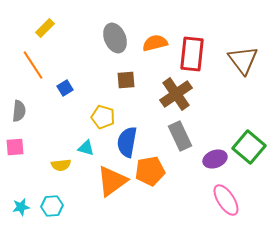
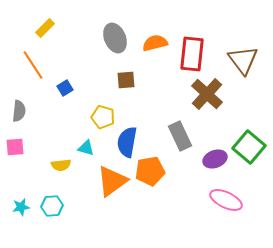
brown cross: moved 31 px right; rotated 12 degrees counterclockwise
pink ellipse: rotated 32 degrees counterclockwise
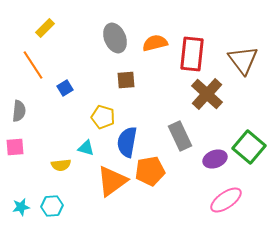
pink ellipse: rotated 60 degrees counterclockwise
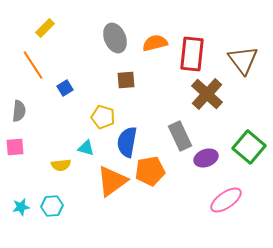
purple ellipse: moved 9 px left, 1 px up
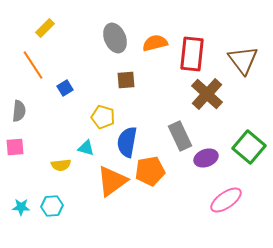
cyan star: rotated 12 degrees clockwise
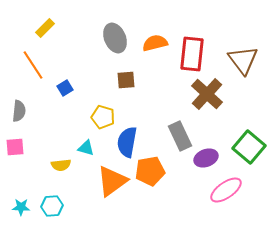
pink ellipse: moved 10 px up
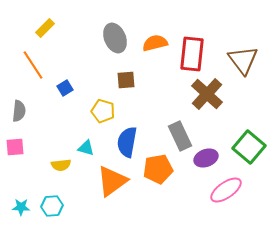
yellow pentagon: moved 6 px up
orange pentagon: moved 8 px right, 2 px up
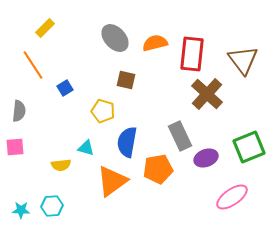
gray ellipse: rotated 20 degrees counterclockwise
brown square: rotated 18 degrees clockwise
green square: rotated 28 degrees clockwise
pink ellipse: moved 6 px right, 7 px down
cyan star: moved 3 px down
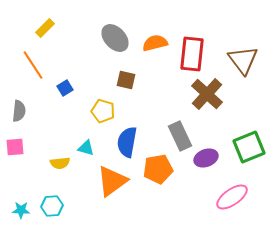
yellow semicircle: moved 1 px left, 2 px up
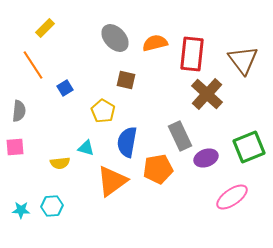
yellow pentagon: rotated 15 degrees clockwise
